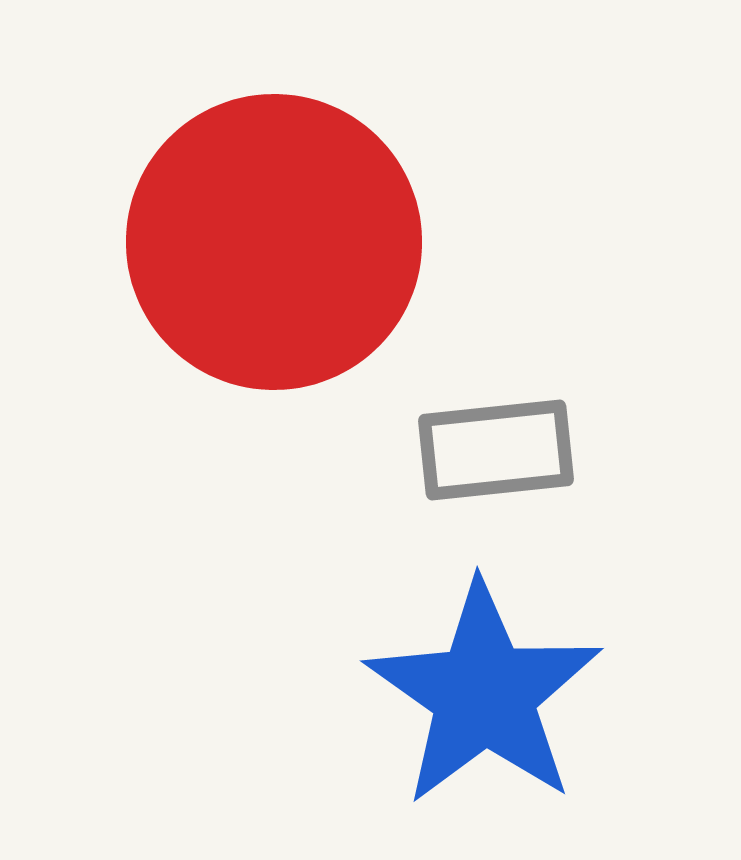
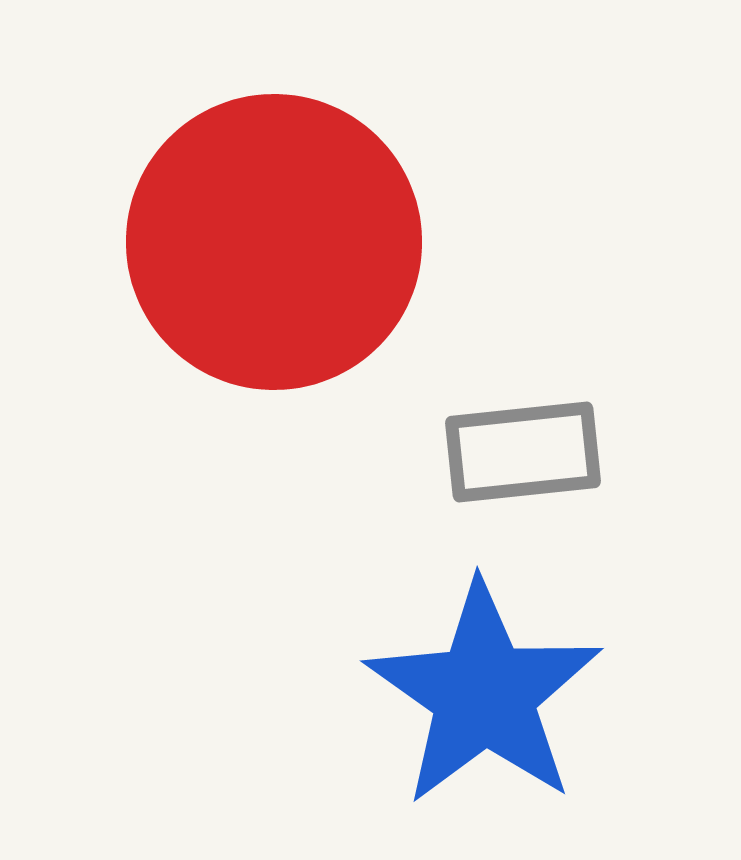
gray rectangle: moved 27 px right, 2 px down
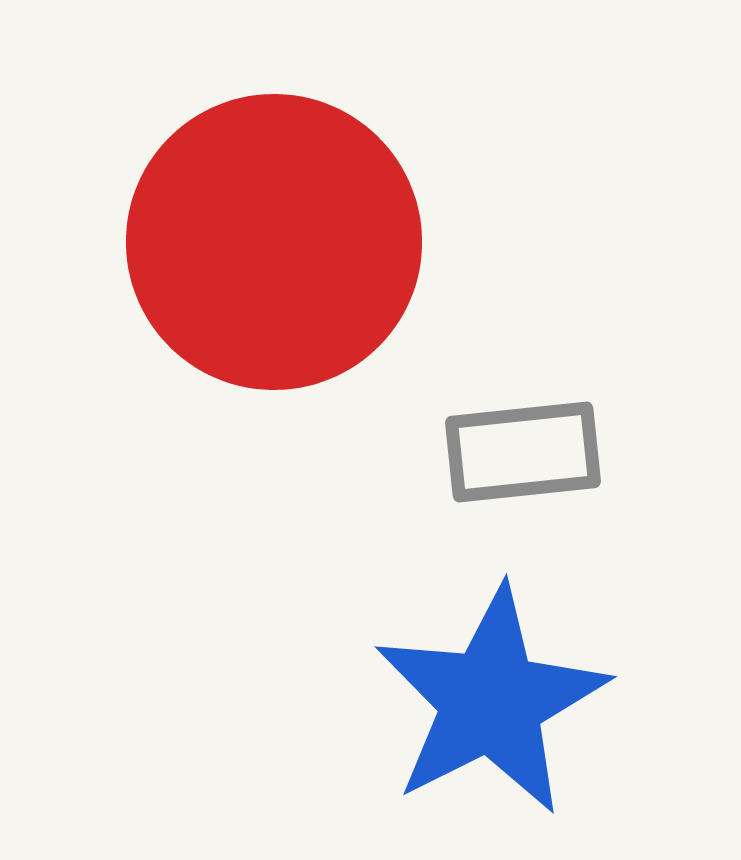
blue star: moved 7 px right, 7 px down; rotated 10 degrees clockwise
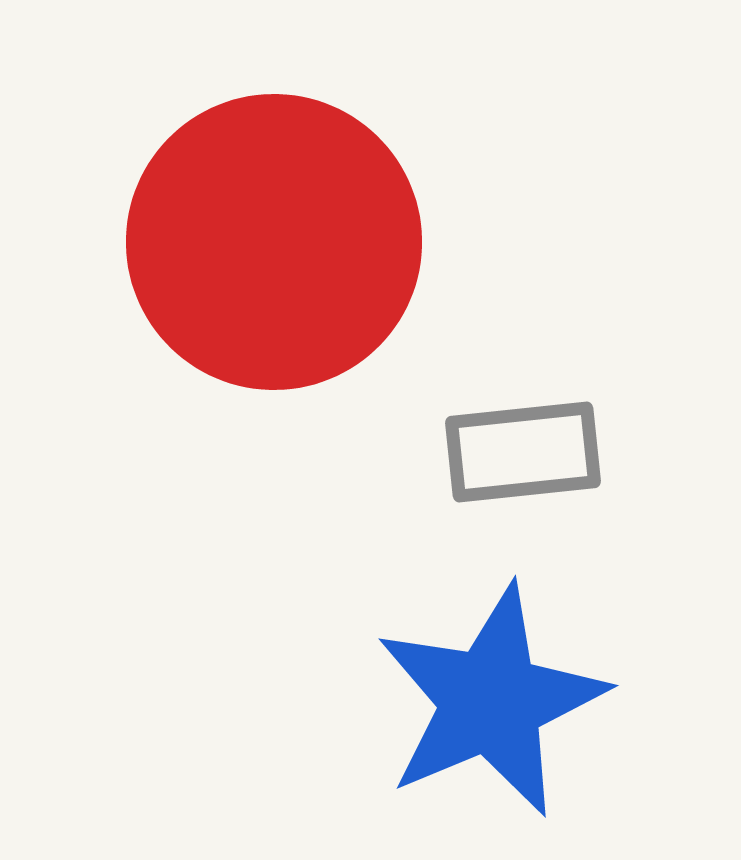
blue star: rotated 4 degrees clockwise
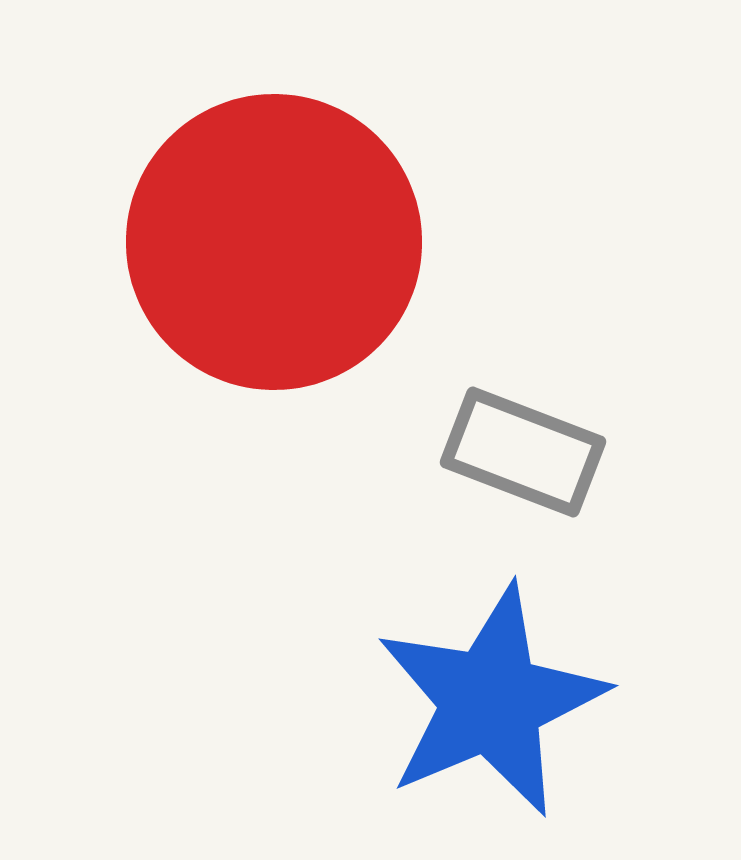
gray rectangle: rotated 27 degrees clockwise
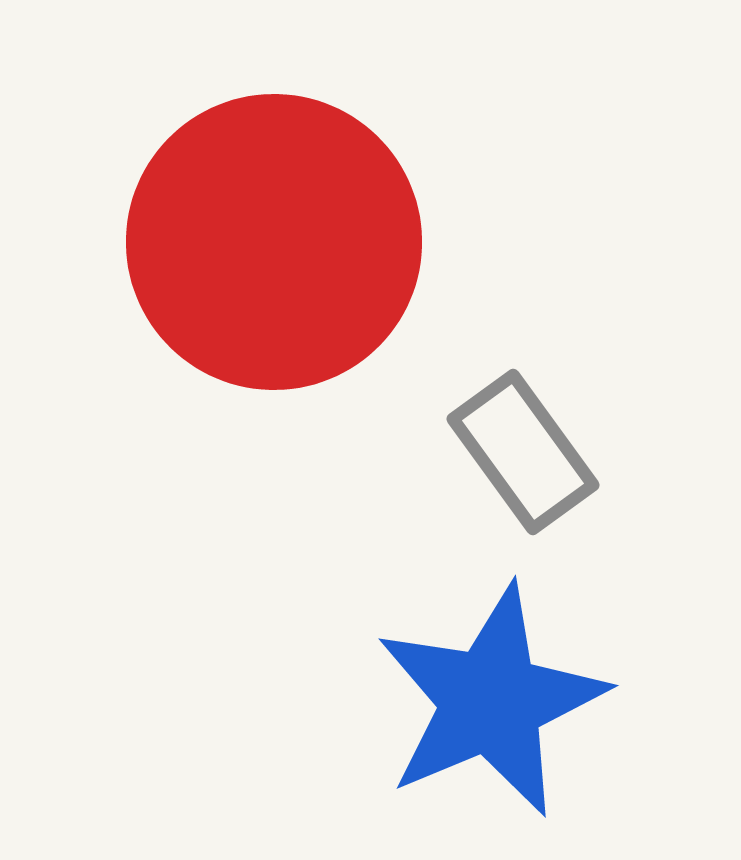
gray rectangle: rotated 33 degrees clockwise
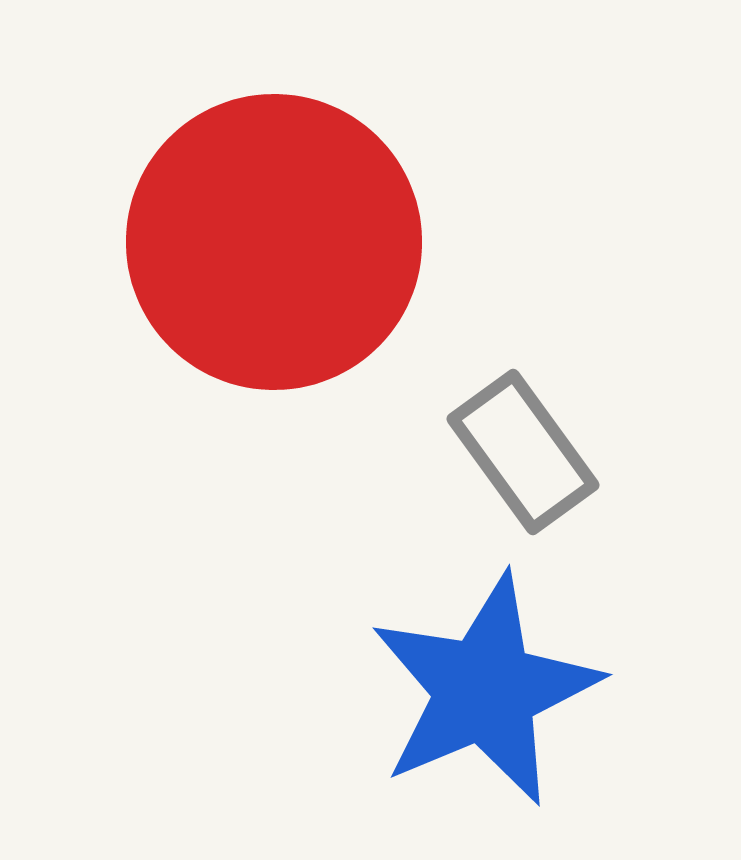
blue star: moved 6 px left, 11 px up
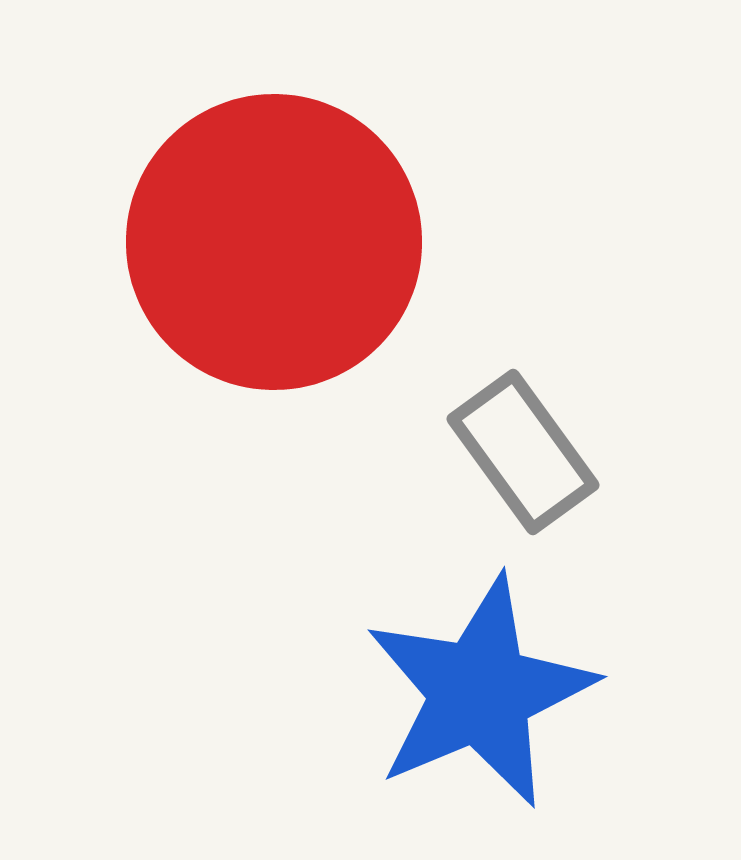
blue star: moved 5 px left, 2 px down
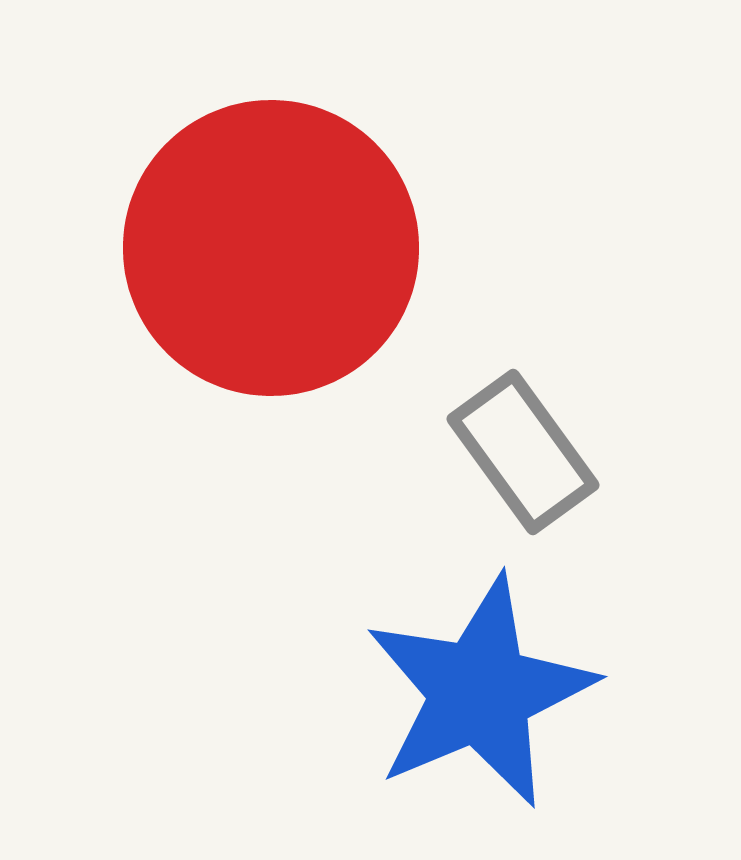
red circle: moved 3 px left, 6 px down
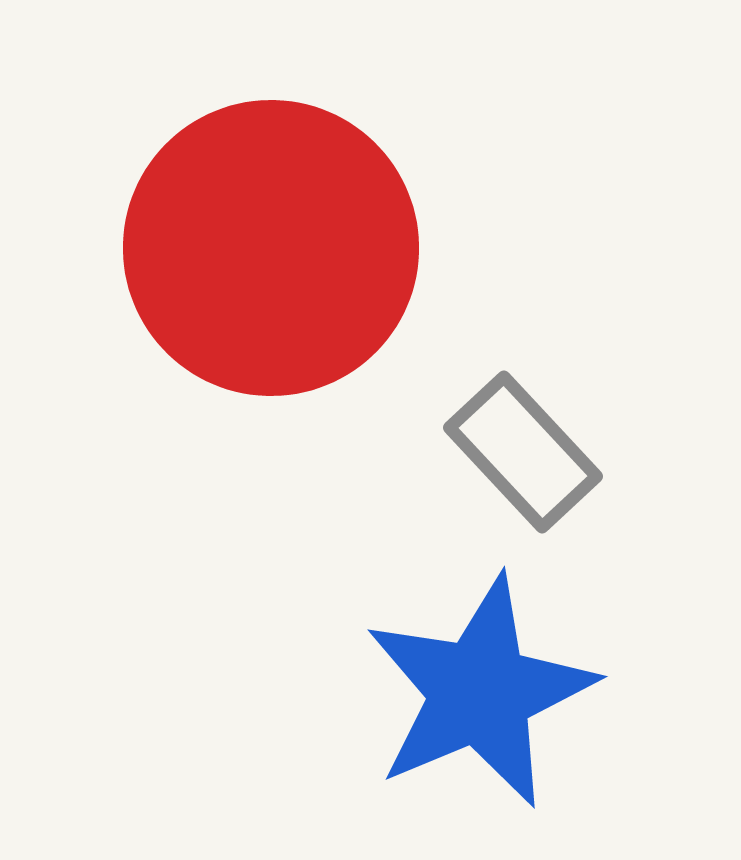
gray rectangle: rotated 7 degrees counterclockwise
